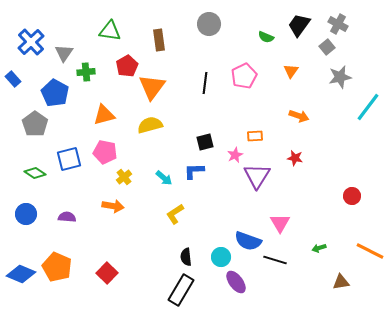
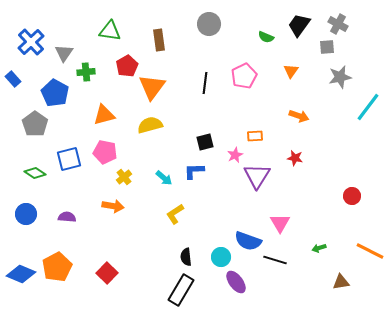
gray square at (327, 47): rotated 35 degrees clockwise
orange pentagon at (57, 267): rotated 20 degrees clockwise
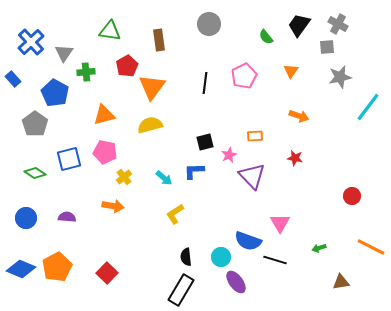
green semicircle at (266, 37): rotated 28 degrees clockwise
pink star at (235, 155): moved 6 px left
purple triangle at (257, 176): moved 5 px left; rotated 16 degrees counterclockwise
blue circle at (26, 214): moved 4 px down
orange line at (370, 251): moved 1 px right, 4 px up
blue diamond at (21, 274): moved 5 px up
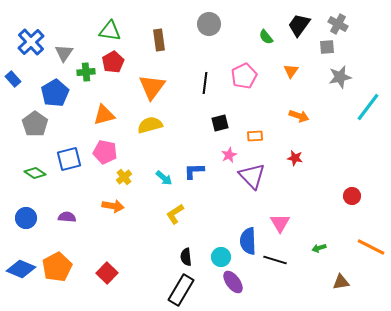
red pentagon at (127, 66): moved 14 px left, 4 px up
blue pentagon at (55, 93): rotated 12 degrees clockwise
black square at (205, 142): moved 15 px right, 19 px up
blue semicircle at (248, 241): rotated 68 degrees clockwise
purple ellipse at (236, 282): moved 3 px left
